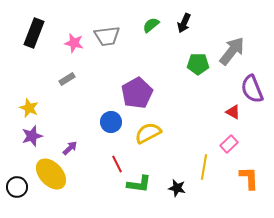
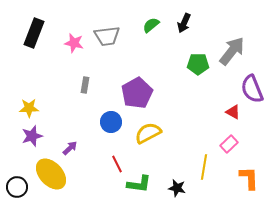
gray rectangle: moved 18 px right, 6 px down; rotated 49 degrees counterclockwise
yellow star: rotated 24 degrees counterclockwise
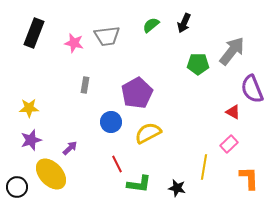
purple star: moved 1 px left, 4 px down
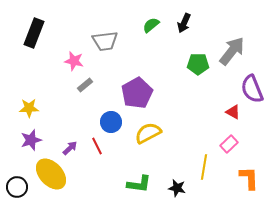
gray trapezoid: moved 2 px left, 5 px down
pink star: moved 18 px down
gray rectangle: rotated 42 degrees clockwise
red line: moved 20 px left, 18 px up
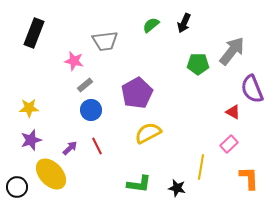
blue circle: moved 20 px left, 12 px up
yellow line: moved 3 px left
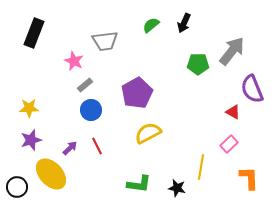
pink star: rotated 12 degrees clockwise
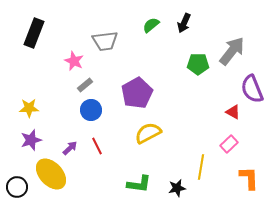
black star: rotated 24 degrees counterclockwise
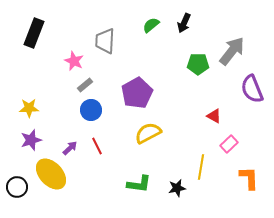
gray trapezoid: rotated 100 degrees clockwise
red triangle: moved 19 px left, 4 px down
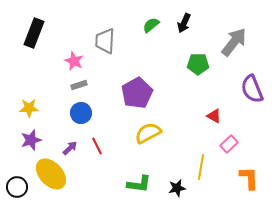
gray arrow: moved 2 px right, 9 px up
gray rectangle: moved 6 px left; rotated 21 degrees clockwise
blue circle: moved 10 px left, 3 px down
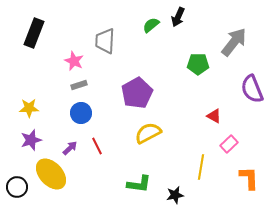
black arrow: moved 6 px left, 6 px up
black star: moved 2 px left, 7 px down
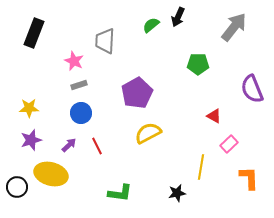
gray arrow: moved 15 px up
purple arrow: moved 1 px left, 3 px up
yellow ellipse: rotated 32 degrees counterclockwise
green L-shape: moved 19 px left, 9 px down
black star: moved 2 px right, 2 px up
